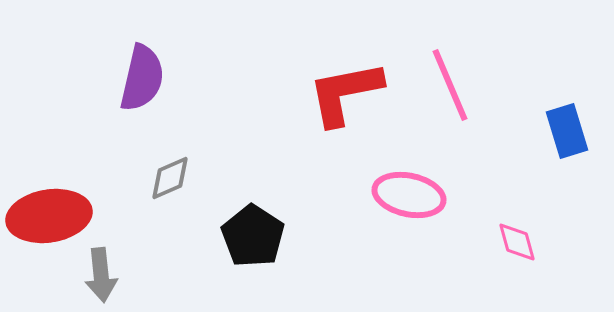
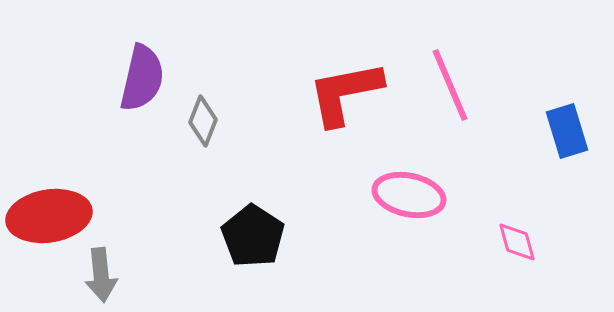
gray diamond: moved 33 px right, 57 px up; rotated 45 degrees counterclockwise
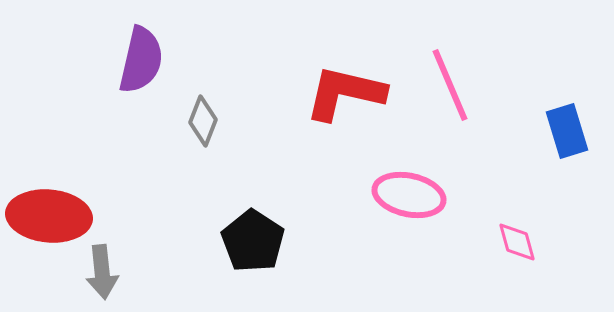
purple semicircle: moved 1 px left, 18 px up
red L-shape: rotated 24 degrees clockwise
red ellipse: rotated 14 degrees clockwise
black pentagon: moved 5 px down
gray arrow: moved 1 px right, 3 px up
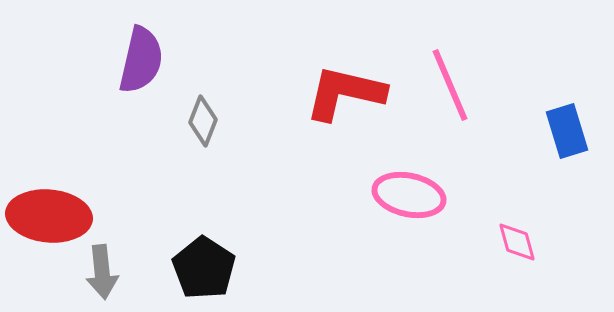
black pentagon: moved 49 px left, 27 px down
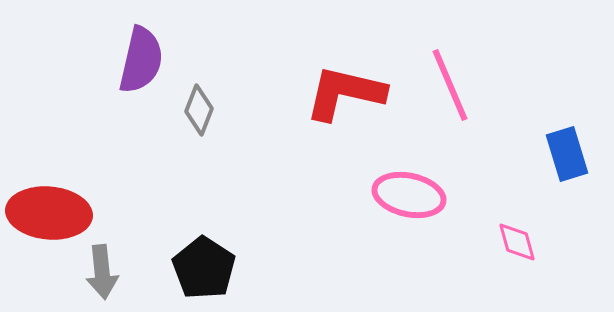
gray diamond: moved 4 px left, 11 px up
blue rectangle: moved 23 px down
red ellipse: moved 3 px up
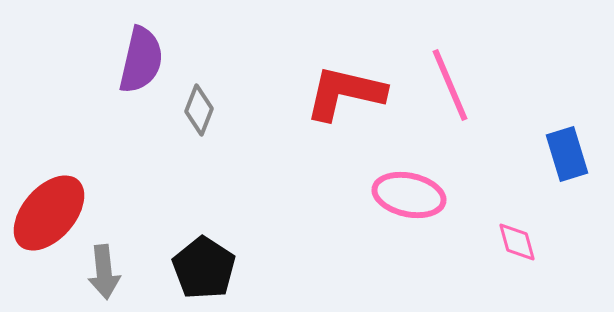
red ellipse: rotated 54 degrees counterclockwise
gray arrow: moved 2 px right
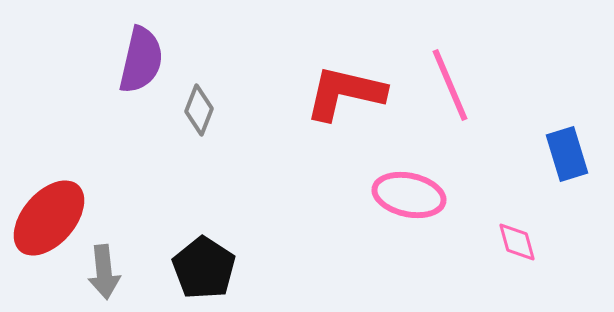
red ellipse: moved 5 px down
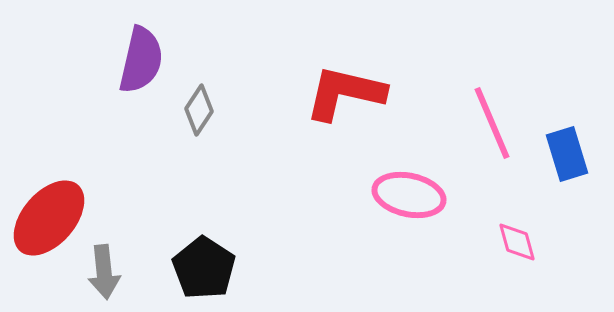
pink line: moved 42 px right, 38 px down
gray diamond: rotated 12 degrees clockwise
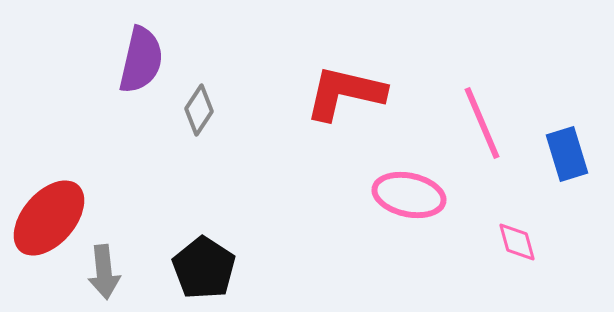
pink line: moved 10 px left
